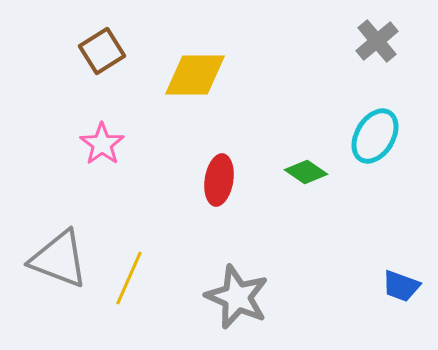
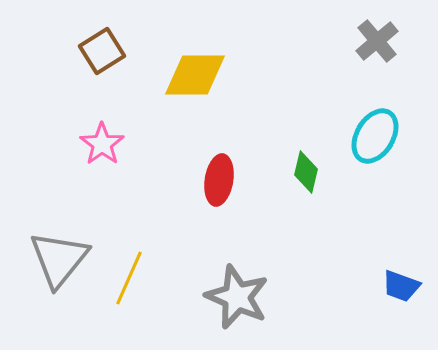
green diamond: rotated 69 degrees clockwise
gray triangle: rotated 48 degrees clockwise
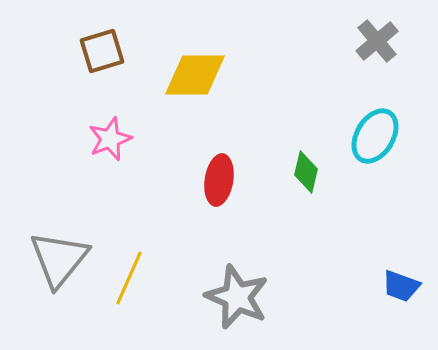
brown square: rotated 15 degrees clockwise
pink star: moved 8 px right, 5 px up; rotated 15 degrees clockwise
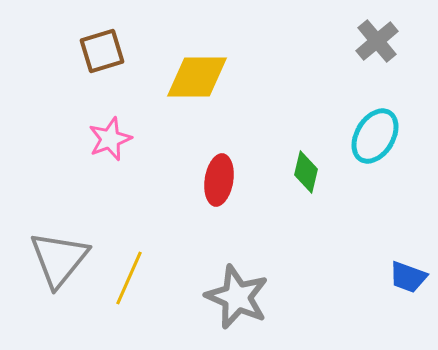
yellow diamond: moved 2 px right, 2 px down
blue trapezoid: moved 7 px right, 9 px up
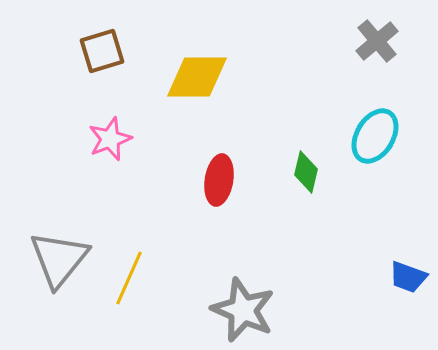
gray star: moved 6 px right, 13 px down
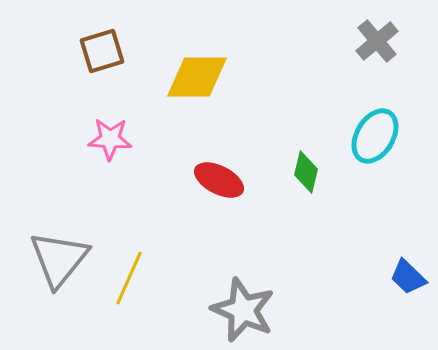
pink star: rotated 24 degrees clockwise
red ellipse: rotated 72 degrees counterclockwise
blue trapezoid: rotated 24 degrees clockwise
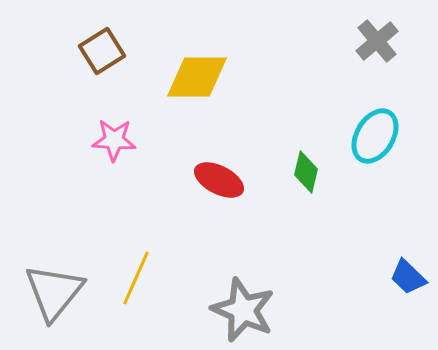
brown square: rotated 15 degrees counterclockwise
pink star: moved 4 px right, 1 px down
gray triangle: moved 5 px left, 33 px down
yellow line: moved 7 px right
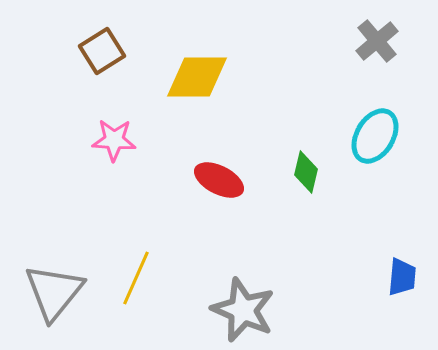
blue trapezoid: moved 6 px left; rotated 129 degrees counterclockwise
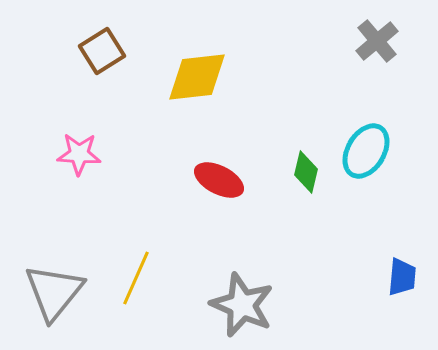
yellow diamond: rotated 6 degrees counterclockwise
cyan ellipse: moved 9 px left, 15 px down
pink star: moved 35 px left, 14 px down
gray star: moved 1 px left, 5 px up
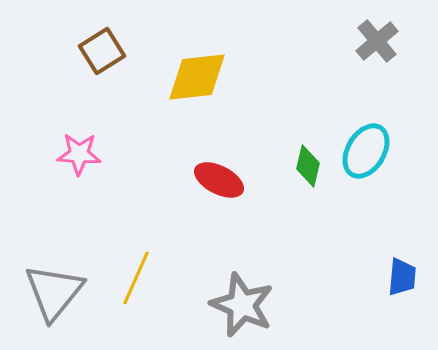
green diamond: moved 2 px right, 6 px up
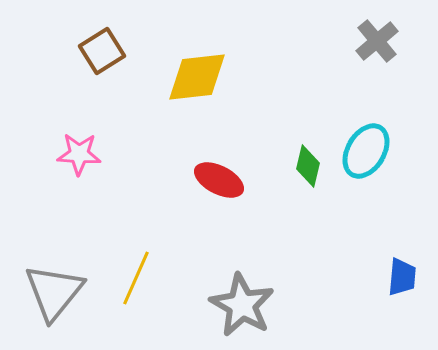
gray star: rotated 6 degrees clockwise
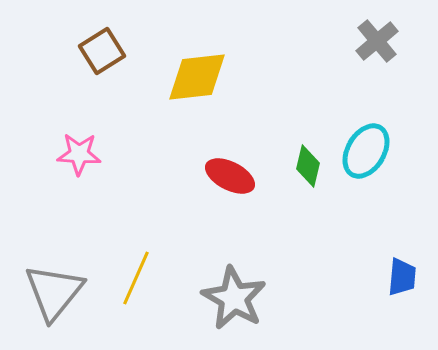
red ellipse: moved 11 px right, 4 px up
gray star: moved 8 px left, 7 px up
